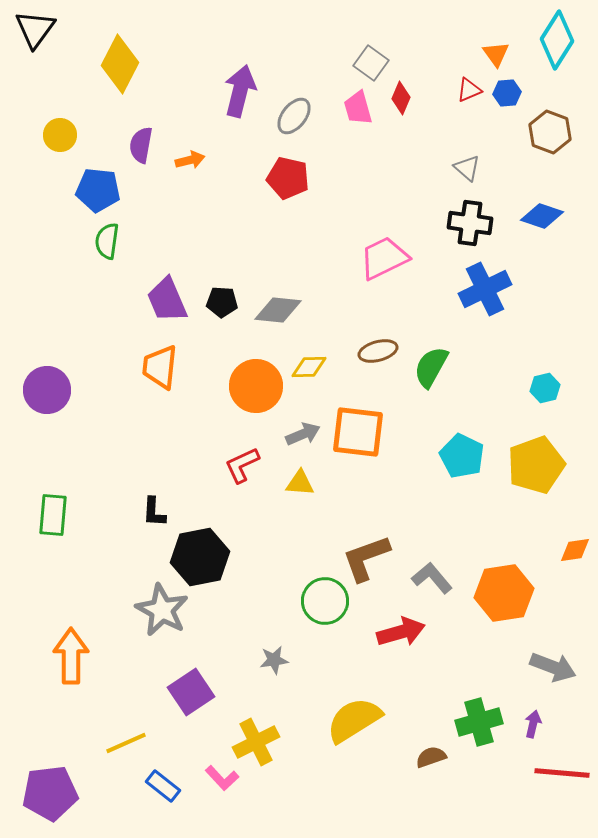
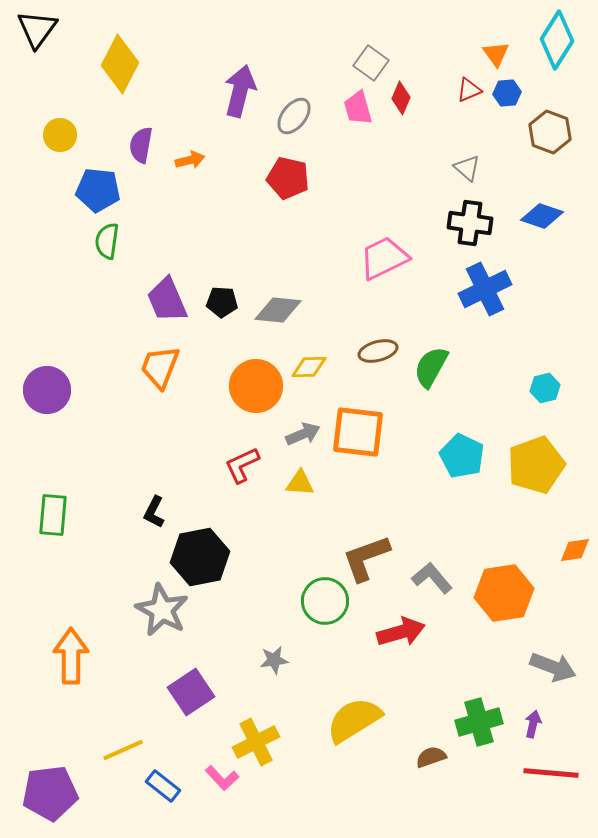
black triangle at (35, 29): moved 2 px right
orange trapezoid at (160, 367): rotated 15 degrees clockwise
black L-shape at (154, 512): rotated 24 degrees clockwise
yellow line at (126, 743): moved 3 px left, 7 px down
red line at (562, 773): moved 11 px left
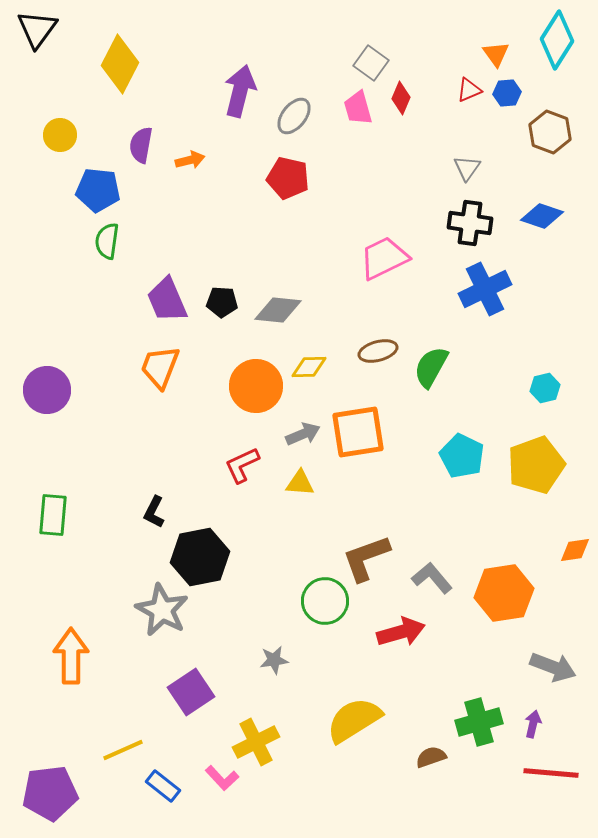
gray triangle at (467, 168): rotated 24 degrees clockwise
orange square at (358, 432): rotated 16 degrees counterclockwise
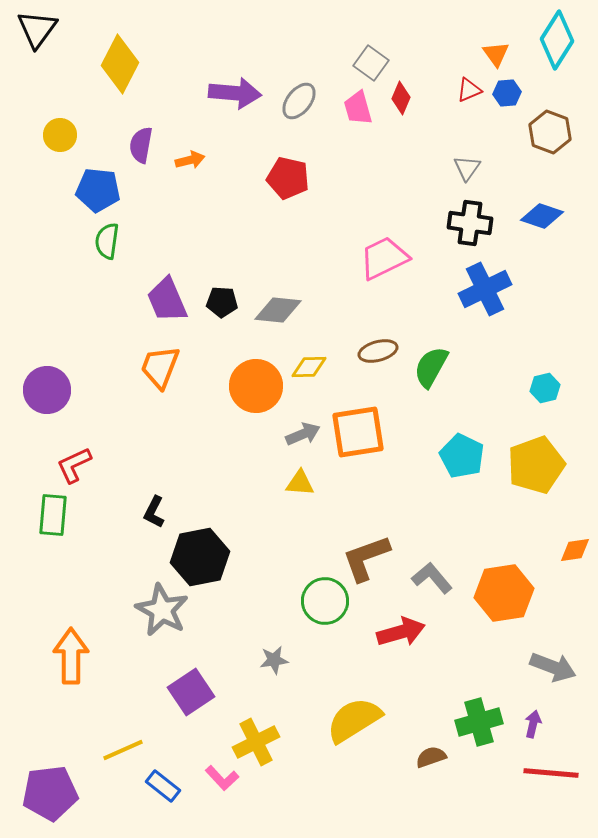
purple arrow at (240, 91): moved 5 px left, 2 px down; rotated 81 degrees clockwise
gray ellipse at (294, 116): moved 5 px right, 15 px up
red L-shape at (242, 465): moved 168 px left
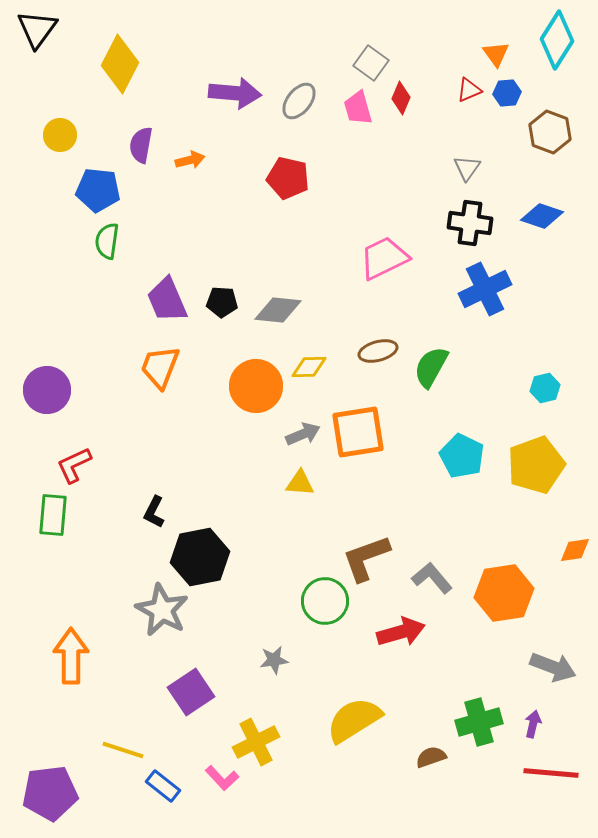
yellow line at (123, 750): rotated 42 degrees clockwise
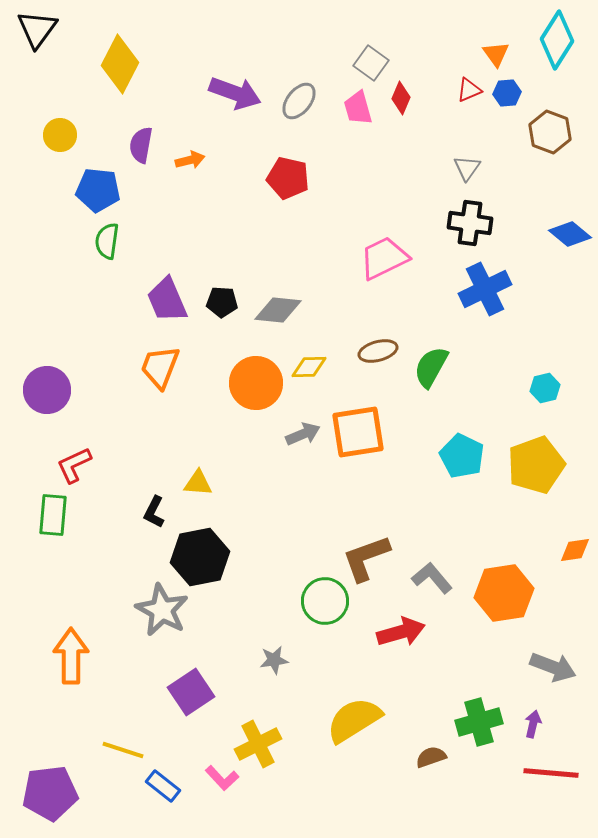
purple arrow at (235, 93): rotated 15 degrees clockwise
blue diamond at (542, 216): moved 28 px right, 18 px down; rotated 21 degrees clockwise
orange circle at (256, 386): moved 3 px up
yellow triangle at (300, 483): moved 102 px left
yellow cross at (256, 742): moved 2 px right, 2 px down
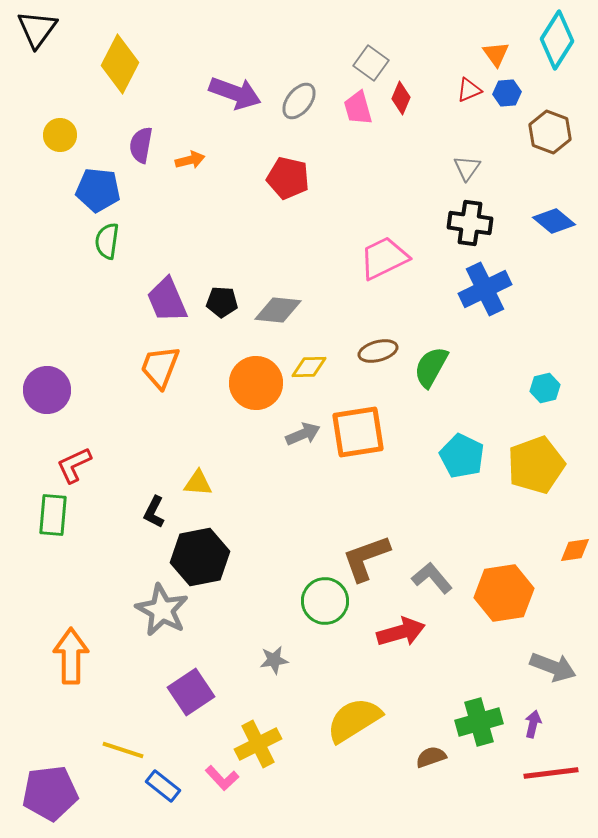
blue diamond at (570, 234): moved 16 px left, 13 px up
red line at (551, 773): rotated 12 degrees counterclockwise
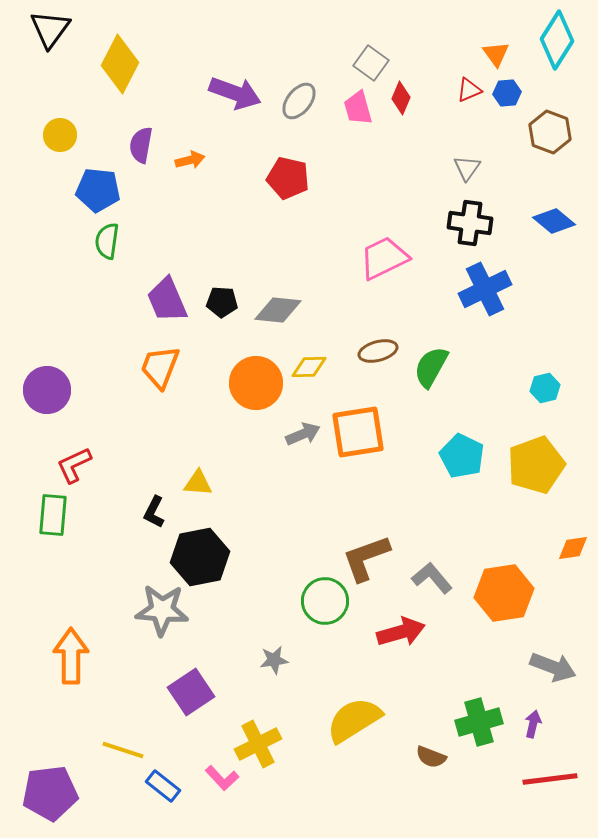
black triangle at (37, 29): moved 13 px right
orange diamond at (575, 550): moved 2 px left, 2 px up
gray star at (162, 610): rotated 24 degrees counterclockwise
brown semicircle at (431, 757): rotated 140 degrees counterclockwise
red line at (551, 773): moved 1 px left, 6 px down
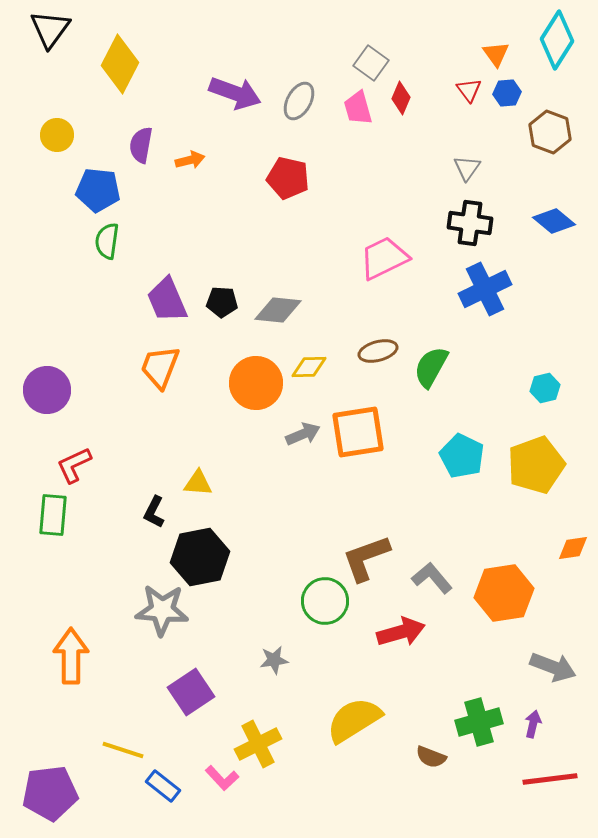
red triangle at (469, 90): rotated 44 degrees counterclockwise
gray ellipse at (299, 101): rotated 9 degrees counterclockwise
yellow circle at (60, 135): moved 3 px left
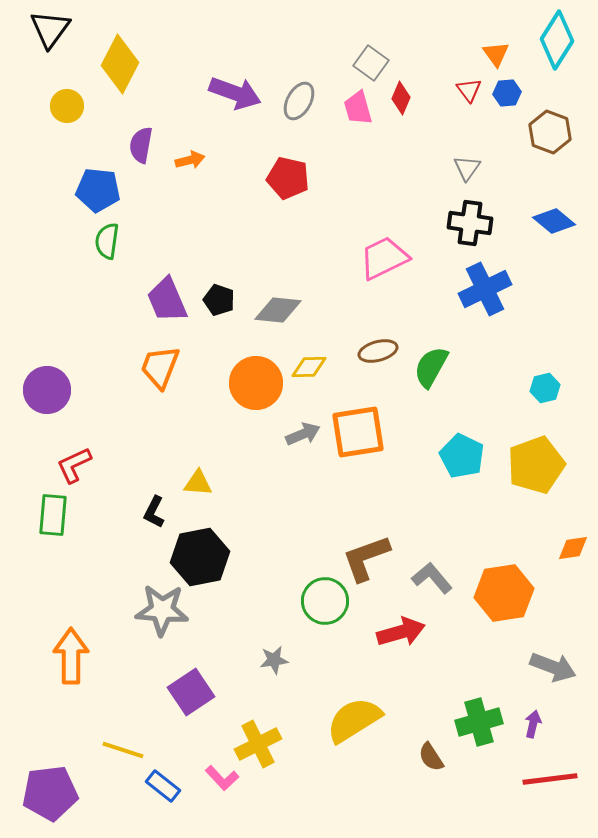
yellow circle at (57, 135): moved 10 px right, 29 px up
black pentagon at (222, 302): moved 3 px left, 2 px up; rotated 16 degrees clockwise
brown semicircle at (431, 757): rotated 36 degrees clockwise
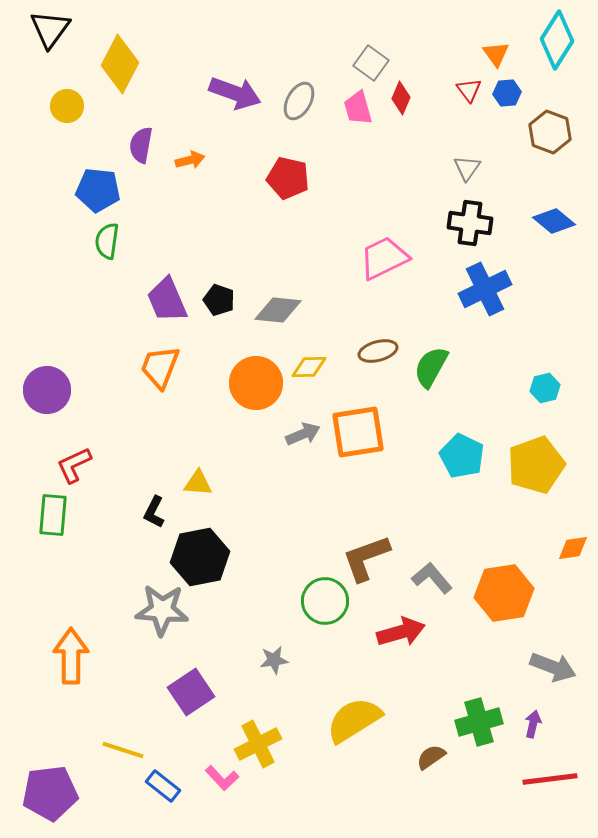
brown semicircle at (431, 757): rotated 88 degrees clockwise
